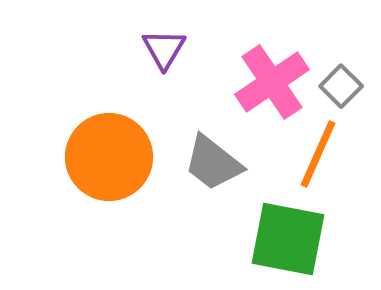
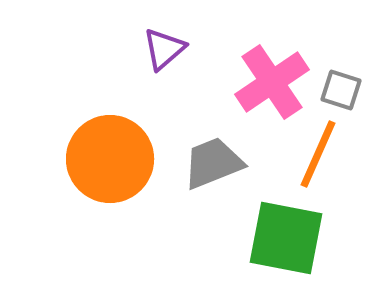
purple triangle: rotated 18 degrees clockwise
gray square: moved 4 px down; rotated 27 degrees counterclockwise
orange circle: moved 1 px right, 2 px down
gray trapezoid: rotated 120 degrees clockwise
green square: moved 2 px left, 1 px up
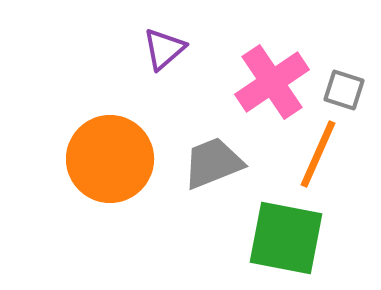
gray square: moved 3 px right
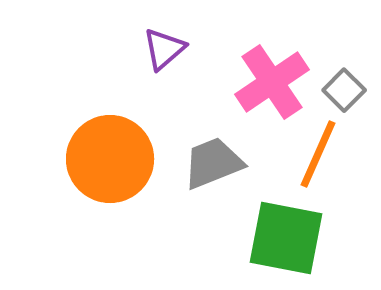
gray square: rotated 27 degrees clockwise
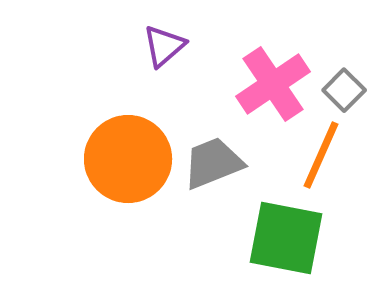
purple triangle: moved 3 px up
pink cross: moved 1 px right, 2 px down
orange line: moved 3 px right, 1 px down
orange circle: moved 18 px right
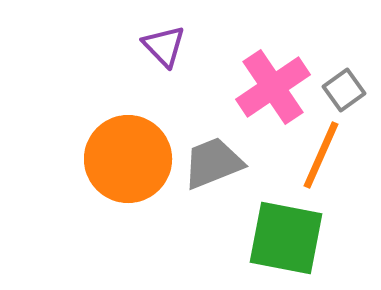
purple triangle: rotated 33 degrees counterclockwise
pink cross: moved 3 px down
gray square: rotated 9 degrees clockwise
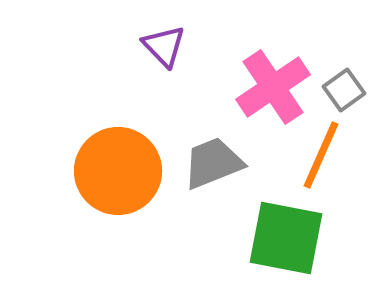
orange circle: moved 10 px left, 12 px down
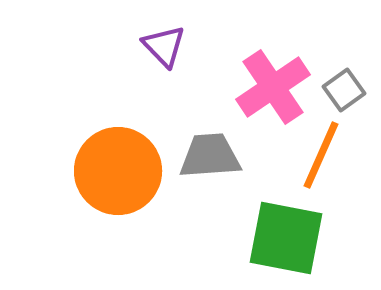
gray trapezoid: moved 3 px left, 7 px up; rotated 18 degrees clockwise
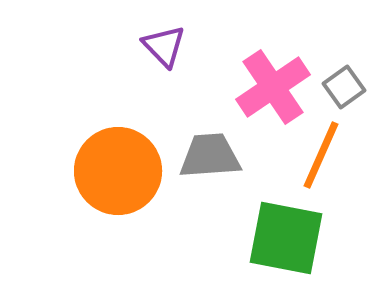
gray square: moved 3 px up
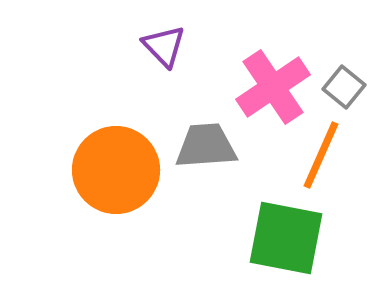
gray square: rotated 15 degrees counterclockwise
gray trapezoid: moved 4 px left, 10 px up
orange circle: moved 2 px left, 1 px up
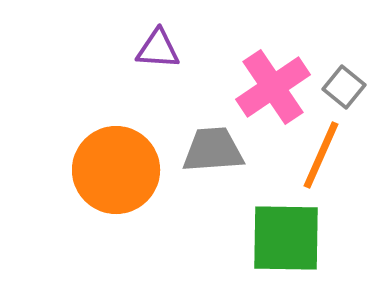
purple triangle: moved 6 px left, 3 px down; rotated 42 degrees counterclockwise
gray trapezoid: moved 7 px right, 4 px down
green square: rotated 10 degrees counterclockwise
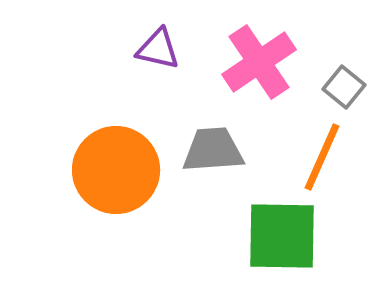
purple triangle: rotated 9 degrees clockwise
pink cross: moved 14 px left, 25 px up
orange line: moved 1 px right, 2 px down
green square: moved 4 px left, 2 px up
